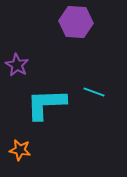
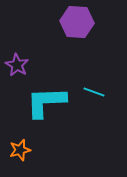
purple hexagon: moved 1 px right
cyan L-shape: moved 2 px up
orange star: rotated 25 degrees counterclockwise
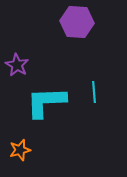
cyan line: rotated 65 degrees clockwise
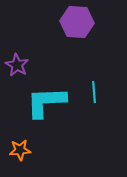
orange star: rotated 10 degrees clockwise
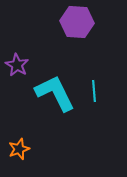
cyan line: moved 1 px up
cyan L-shape: moved 9 px right, 9 px up; rotated 66 degrees clockwise
orange star: moved 1 px left, 1 px up; rotated 15 degrees counterclockwise
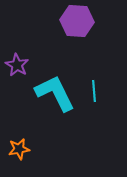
purple hexagon: moved 1 px up
orange star: rotated 10 degrees clockwise
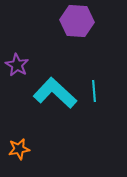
cyan L-shape: rotated 21 degrees counterclockwise
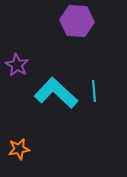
cyan L-shape: moved 1 px right
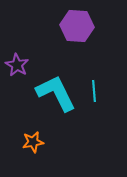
purple hexagon: moved 5 px down
cyan L-shape: rotated 21 degrees clockwise
orange star: moved 14 px right, 7 px up
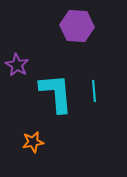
cyan L-shape: rotated 21 degrees clockwise
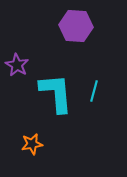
purple hexagon: moved 1 px left
cyan line: rotated 20 degrees clockwise
orange star: moved 1 px left, 2 px down
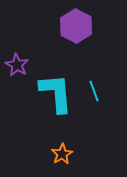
purple hexagon: rotated 24 degrees clockwise
cyan line: rotated 35 degrees counterclockwise
orange star: moved 30 px right, 10 px down; rotated 20 degrees counterclockwise
